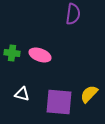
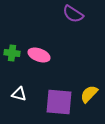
purple semicircle: rotated 115 degrees clockwise
pink ellipse: moved 1 px left
white triangle: moved 3 px left
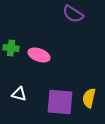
green cross: moved 1 px left, 5 px up
yellow semicircle: moved 4 px down; rotated 30 degrees counterclockwise
purple square: moved 1 px right
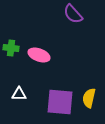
purple semicircle: rotated 15 degrees clockwise
white triangle: rotated 14 degrees counterclockwise
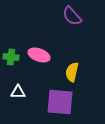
purple semicircle: moved 1 px left, 2 px down
green cross: moved 9 px down
white triangle: moved 1 px left, 2 px up
yellow semicircle: moved 17 px left, 26 px up
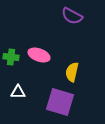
purple semicircle: rotated 20 degrees counterclockwise
purple square: rotated 12 degrees clockwise
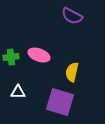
green cross: rotated 14 degrees counterclockwise
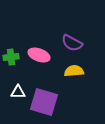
purple semicircle: moved 27 px down
yellow semicircle: moved 2 px right, 1 px up; rotated 72 degrees clockwise
purple square: moved 16 px left
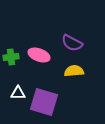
white triangle: moved 1 px down
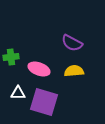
pink ellipse: moved 14 px down
